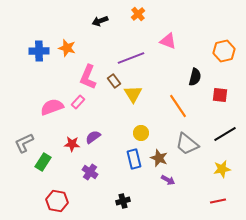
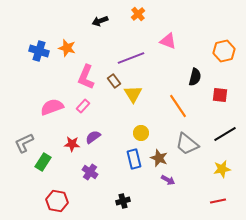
blue cross: rotated 18 degrees clockwise
pink L-shape: moved 2 px left
pink rectangle: moved 5 px right, 4 px down
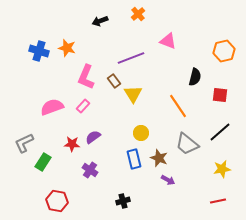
black line: moved 5 px left, 2 px up; rotated 10 degrees counterclockwise
purple cross: moved 2 px up
